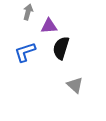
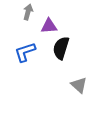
gray triangle: moved 4 px right
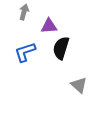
gray arrow: moved 4 px left
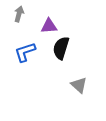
gray arrow: moved 5 px left, 2 px down
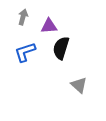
gray arrow: moved 4 px right, 3 px down
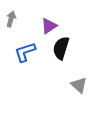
gray arrow: moved 12 px left, 2 px down
purple triangle: rotated 30 degrees counterclockwise
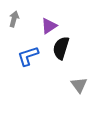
gray arrow: moved 3 px right
blue L-shape: moved 3 px right, 4 px down
gray triangle: rotated 12 degrees clockwise
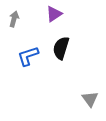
purple triangle: moved 5 px right, 12 px up
gray triangle: moved 11 px right, 14 px down
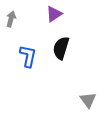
gray arrow: moved 3 px left
blue L-shape: rotated 120 degrees clockwise
gray triangle: moved 2 px left, 1 px down
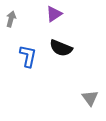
black semicircle: rotated 85 degrees counterclockwise
gray triangle: moved 2 px right, 2 px up
